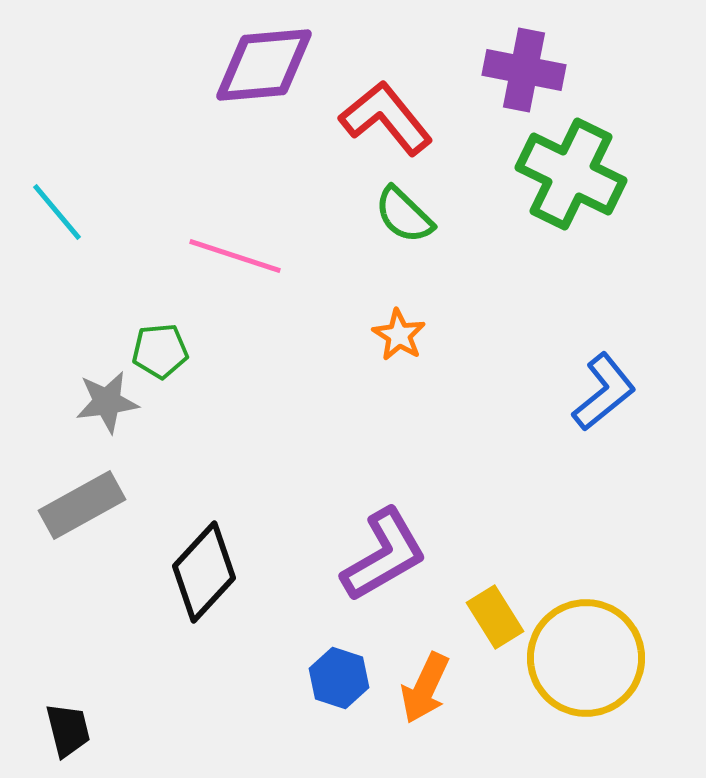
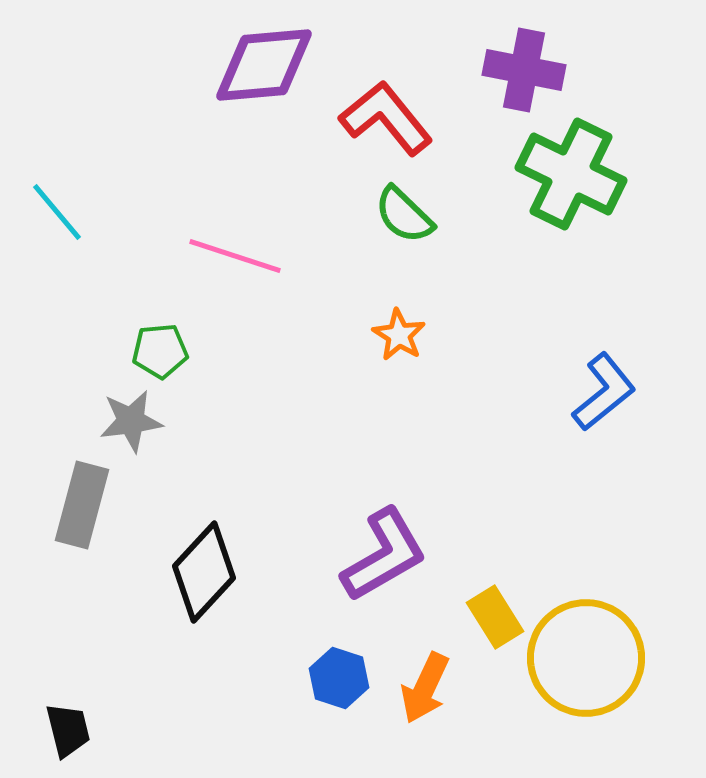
gray star: moved 24 px right, 19 px down
gray rectangle: rotated 46 degrees counterclockwise
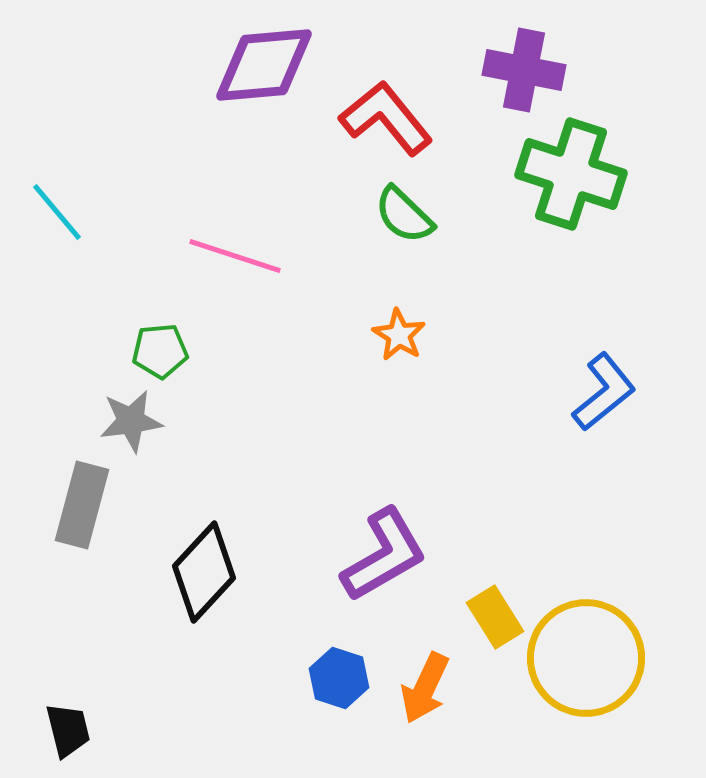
green cross: rotated 8 degrees counterclockwise
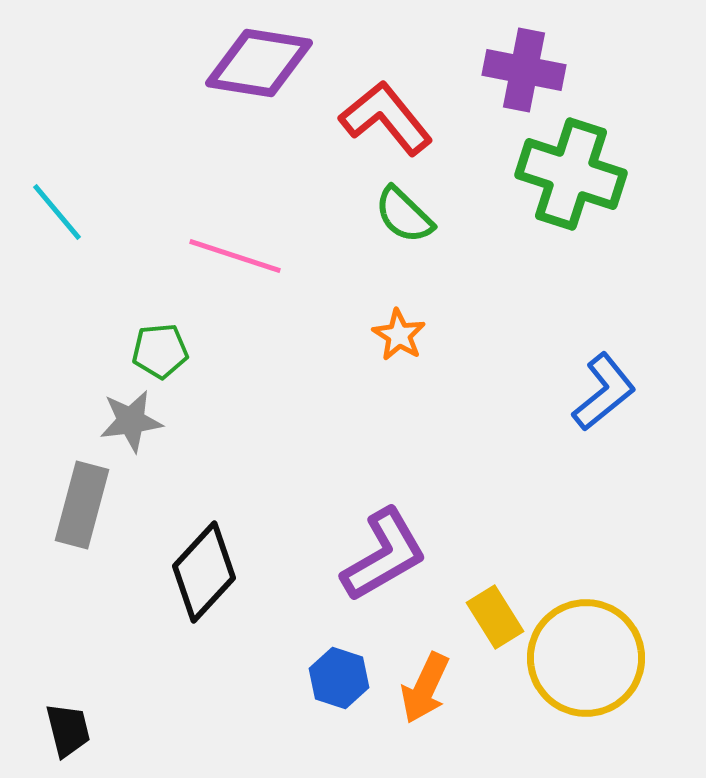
purple diamond: moved 5 px left, 2 px up; rotated 14 degrees clockwise
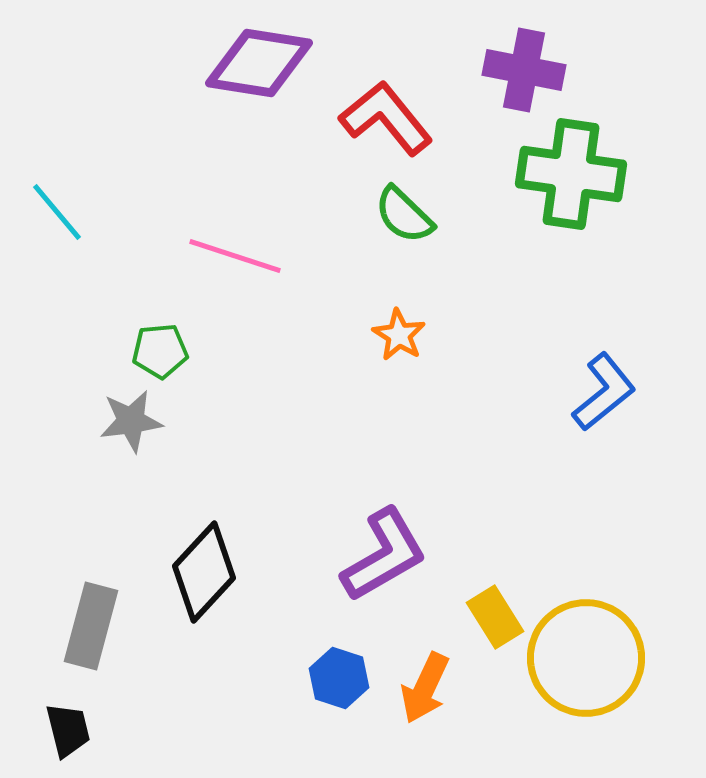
green cross: rotated 10 degrees counterclockwise
gray rectangle: moved 9 px right, 121 px down
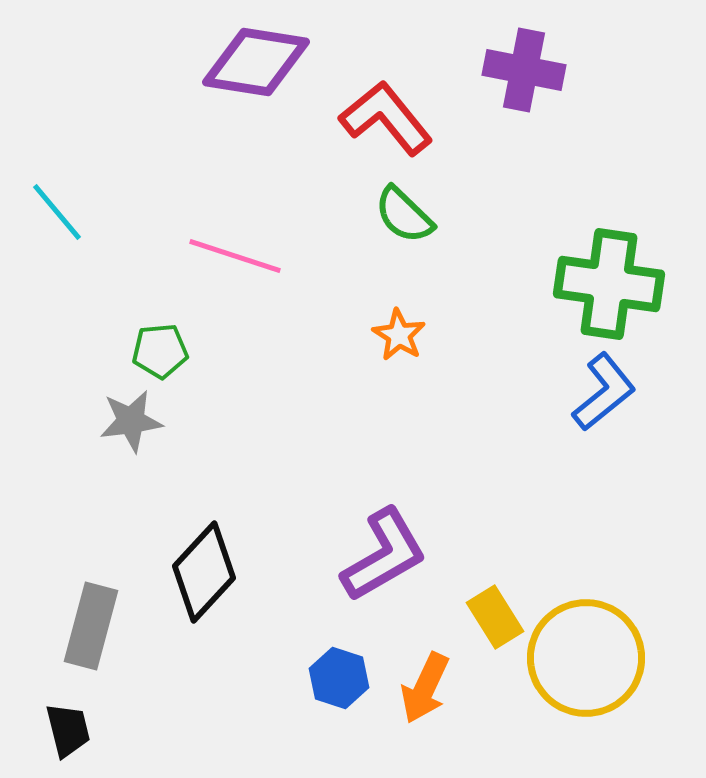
purple diamond: moved 3 px left, 1 px up
green cross: moved 38 px right, 110 px down
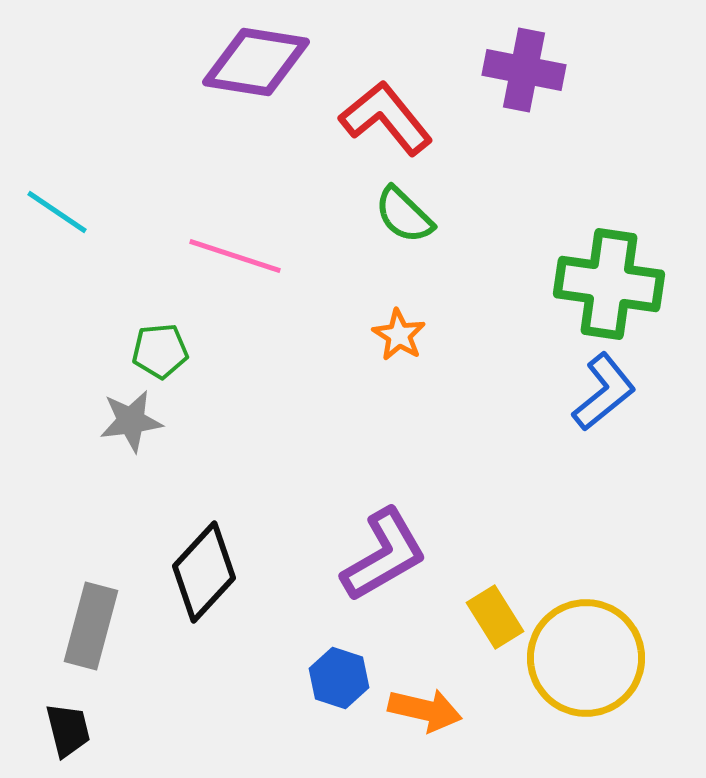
cyan line: rotated 16 degrees counterclockwise
orange arrow: moved 22 px down; rotated 102 degrees counterclockwise
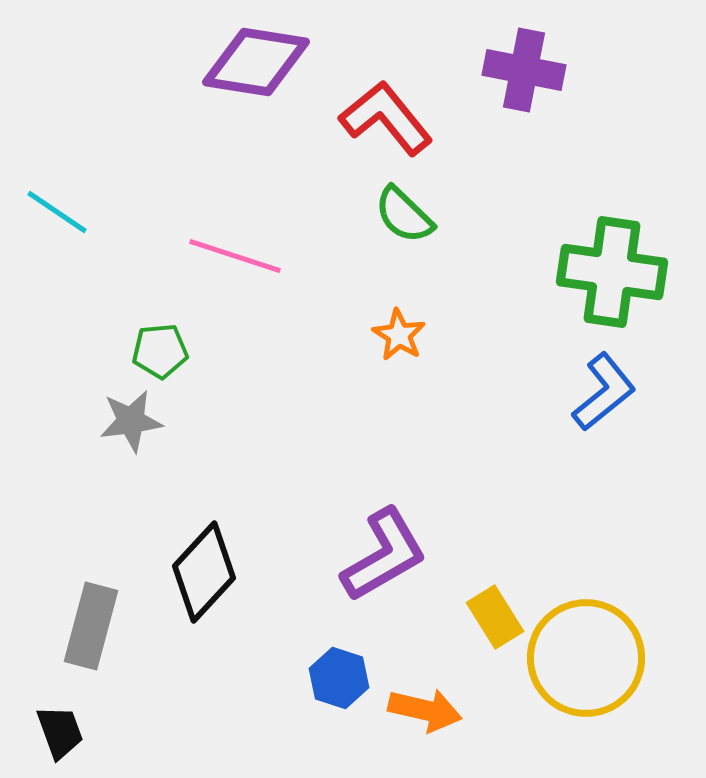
green cross: moved 3 px right, 12 px up
black trapezoid: moved 8 px left, 2 px down; rotated 6 degrees counterclockwise
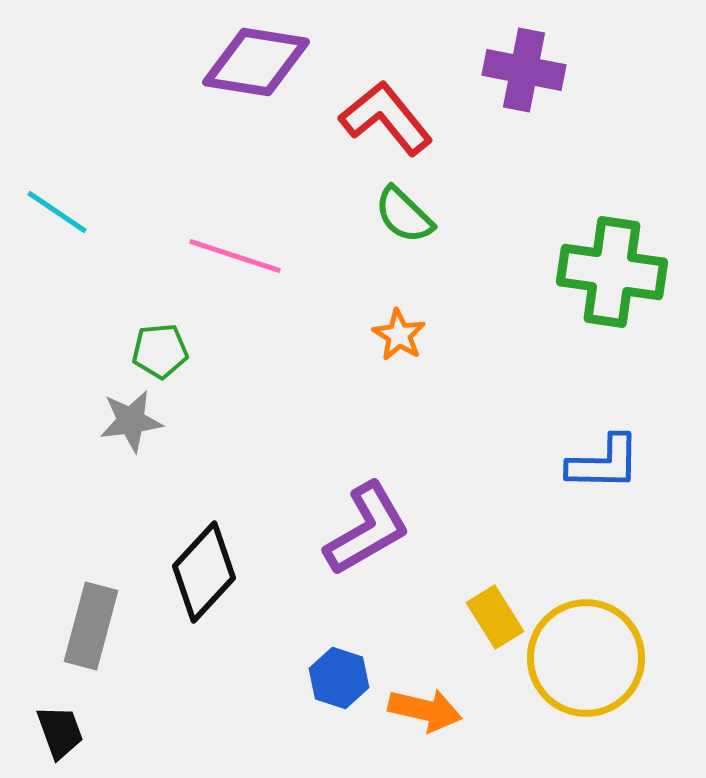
blue L-shape: moved 71 px down; rotated 40 degrees clockwise
purple L-shape: moved 17 px left, 26 px up
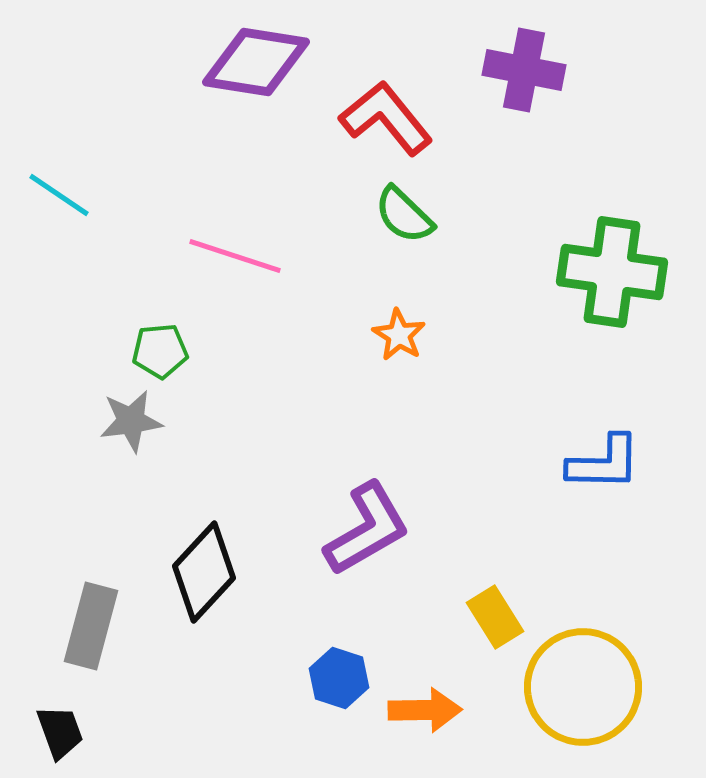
cyan line: moved 2 px right, 17 px up
yellow circle: moved 3 px left, 29 px down
orange arrow: rotated 14 degrees counterclockwise
